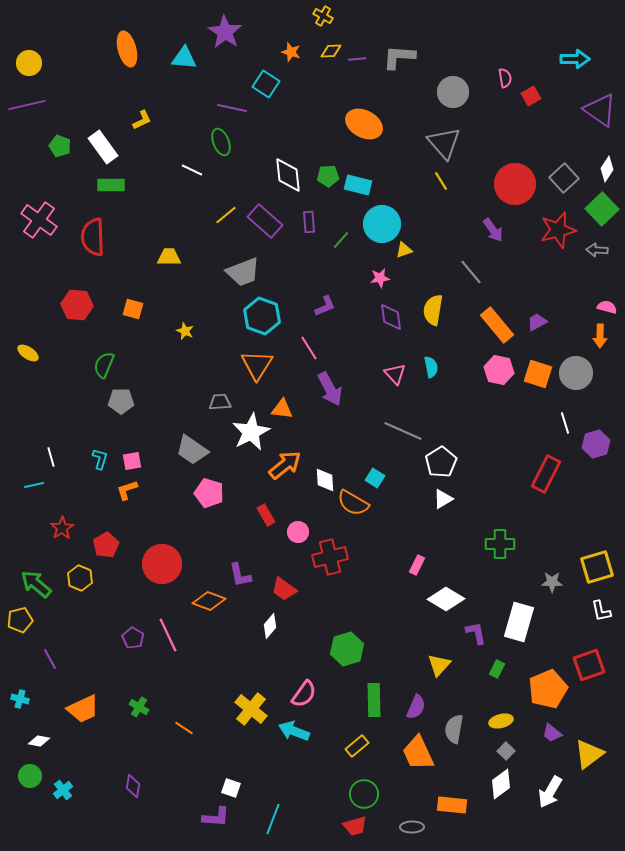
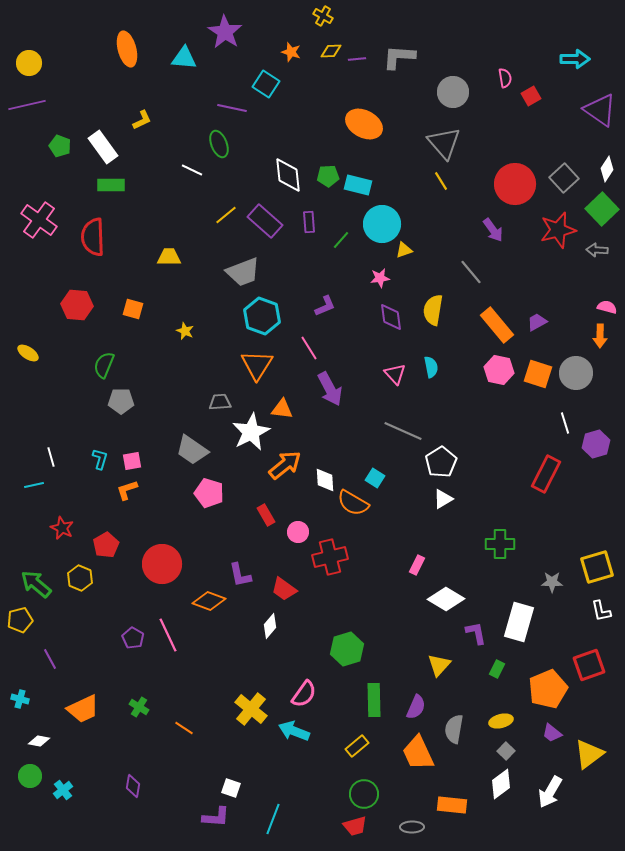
green ellipse at (221, 142): moved 2 px left, 2 px down
red star at (62, 528): rotated 15 degrees counterclockwise
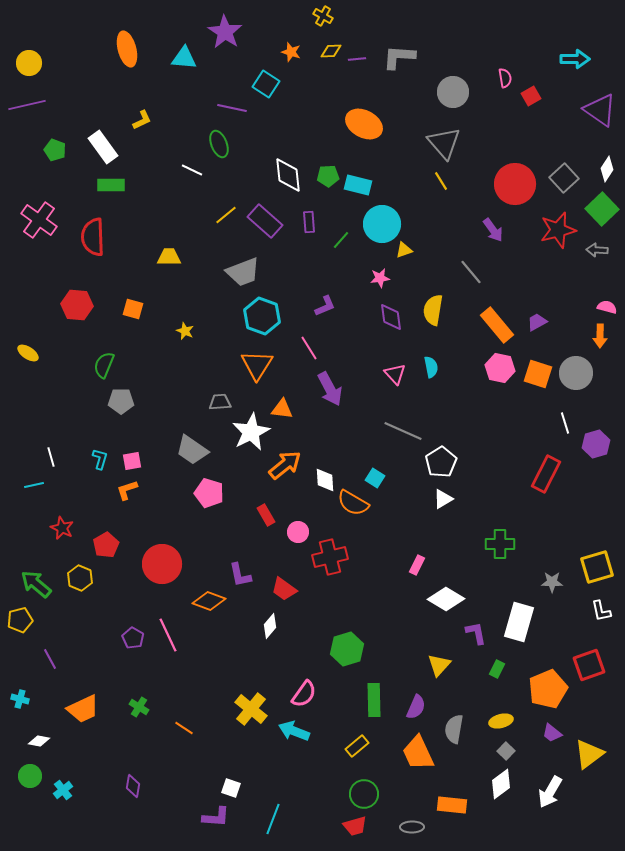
green pentagon at (60, 146): moved 5 px left, 4 px down
pink hexagon at (499, 370): moved 1 px right, 2 px up
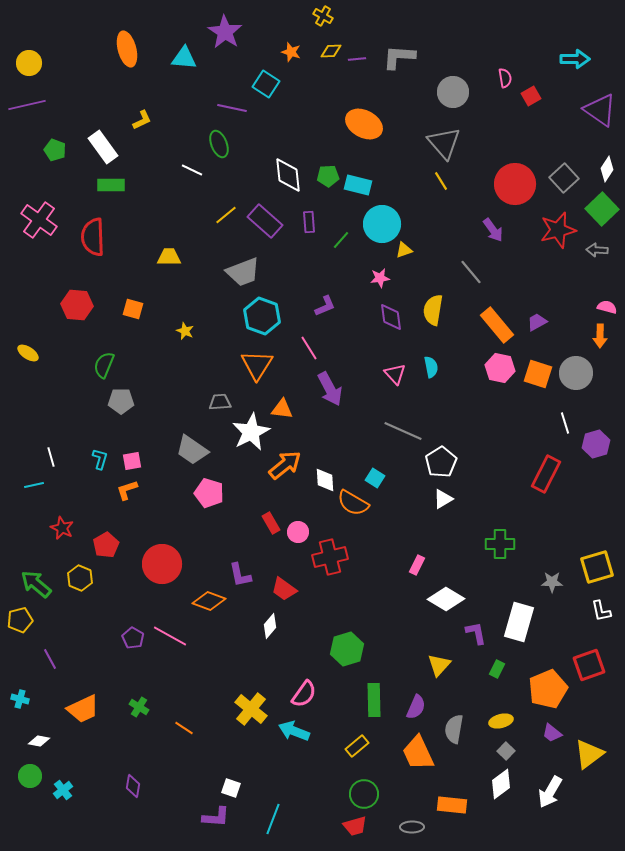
red rectangle at (266, 515): moved 5 px right, 8 px down
pink line at (168, 635): moved 2 px right, 1 px down; rotated 36 degrees counterclockwise
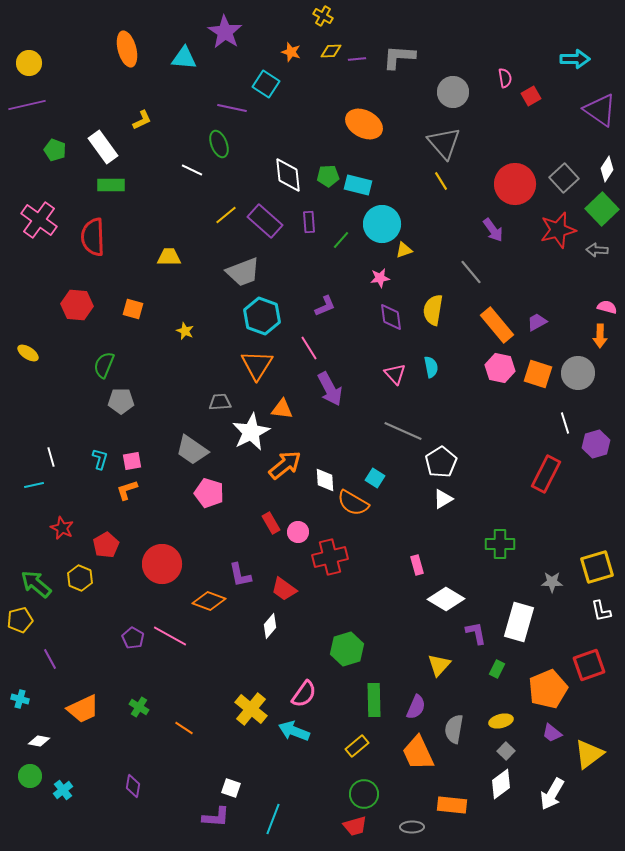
gray circle at (576, 373): moved 2 px right
pink rectangle at (417, 565): rotated 42 degrees counterclockwise
white arrow at (550, 792): moved 2 px right, 2 px down
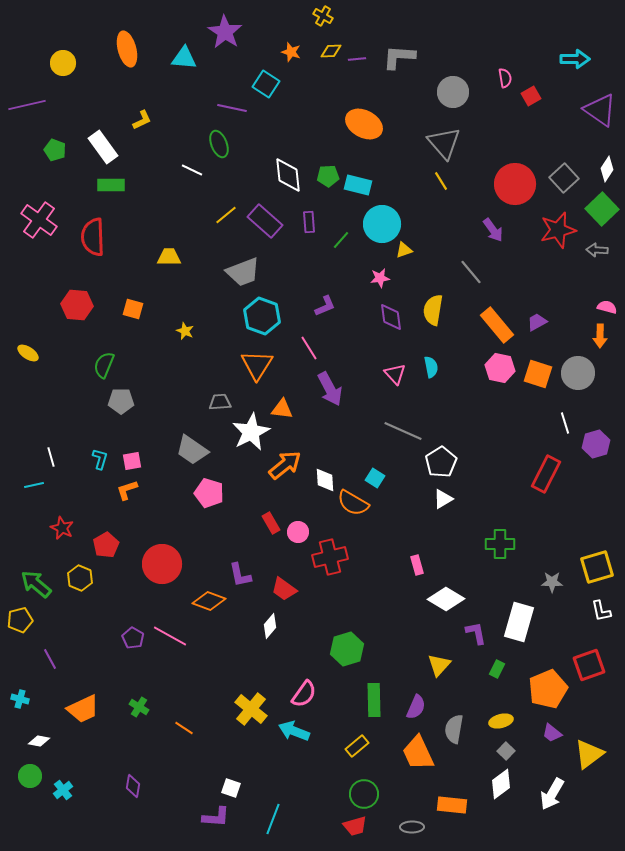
yellow circle at (29, 63): moved 34 px right
